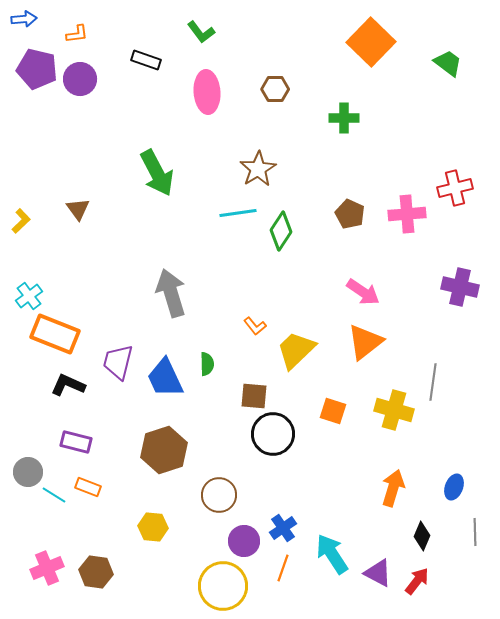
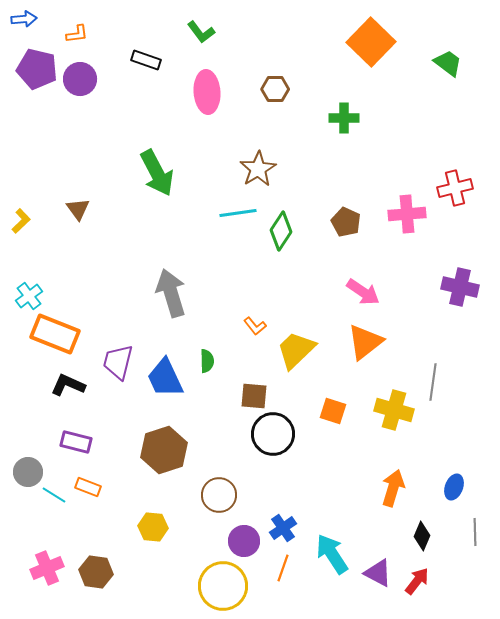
brown pentagon at (350, 214): moved 4 px left, 8 px down
green semicircle at (207, 364): moved 3 px up
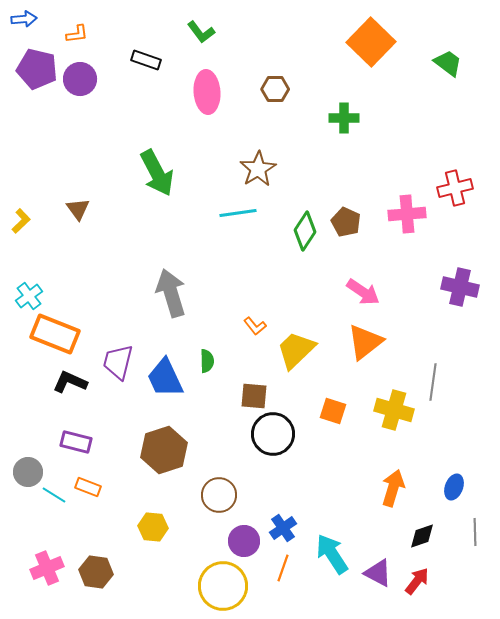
green diamond at (281, 231): moved 24 px right
black L-shape at (68, 385): moved 2 px right, 3 px up
black diamond at (422, 536): rotated 48 degrees clockwise
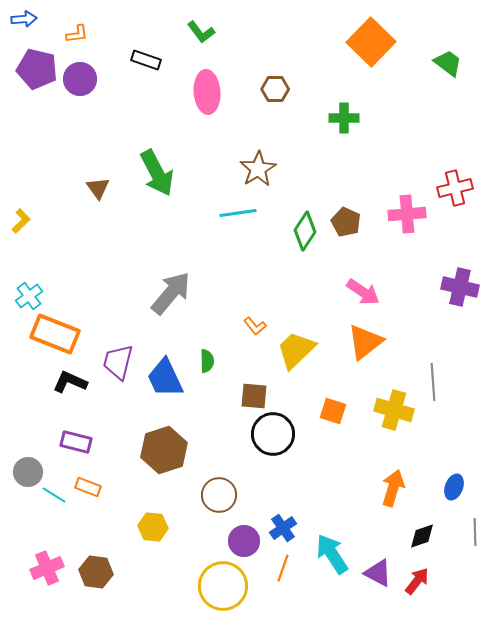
brown triangle at (78, 209): moved 20 px right, 21 px up
gray arrow at (171, 293): rotated 57 degrees clockwise
gray line at (433, 382): rotated 12 degrees counterclockwise
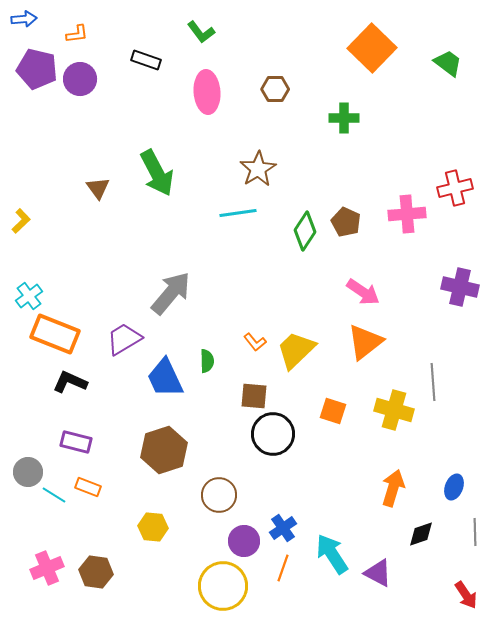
orange square at (371, 42): moved 1 px right, 6 px down
orange L-shape at (255, 326): moved 16 px down
purple trapezoid at (118, 362): moved 6 px right, 23 px up; rotated 45 degrees clockwise
black diamond at (422, 536): moved 1 px left, 2 px up
red arrow at (417, 581): moved 49 px right, 14 px down; rotated 108 degrees clockwise
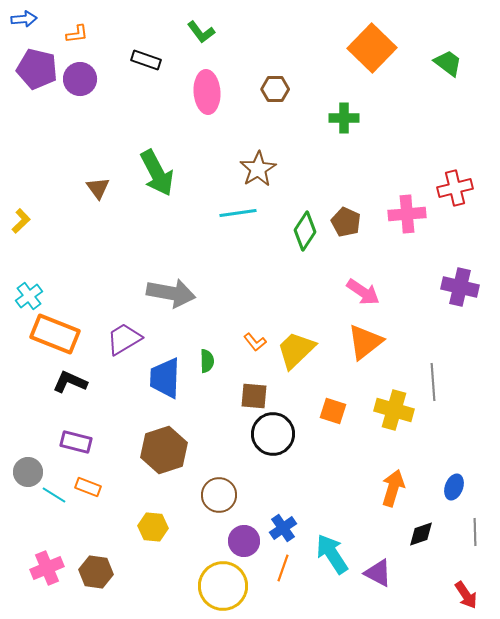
gray arrow at (171, 293): rotated 60 degrees clockwise
blue trapezoid at (165, 378): rotated 27 degrees clockwise
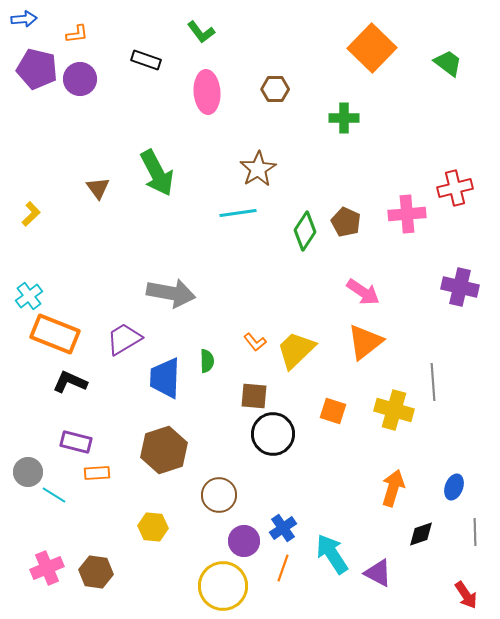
yellow L-shape at (21, 221): moved 10 px right, 7 px up
orange rectangle at (88, 487): moved 9 px right, 14 px up; rotated 25 degrees counterclockwise
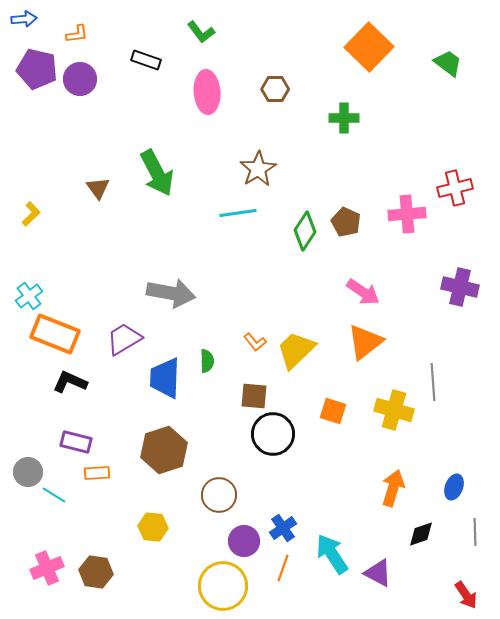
orange square at (372, 48): moved 3 px left, 1 px up
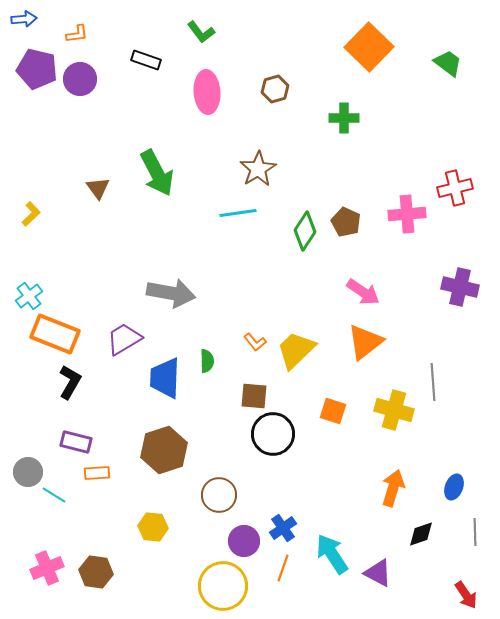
brown hexagon at (275, 89): rotated 16 degrees counterclockwise
black L-shape at (70, 382): rotated 96 degrees clockwise
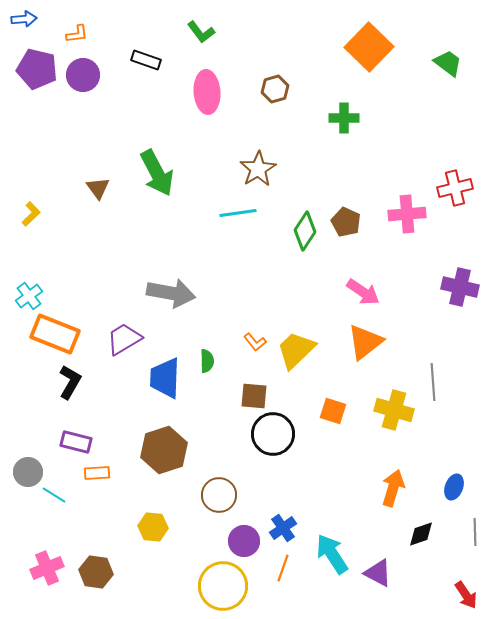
purple circle at (80, 79): moved 3 px right, 4 px up
